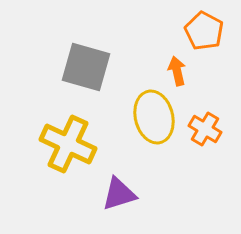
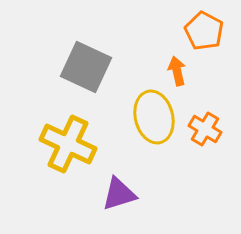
gray square: rotated 9 degrees clockwise
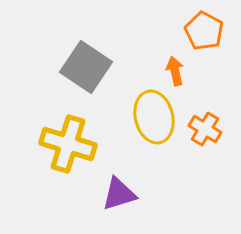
gray square: rotated 9 degrees clockwise
orange arrow: moved 2 px left
yellow cross: rotated 8 degrees counterclockwise
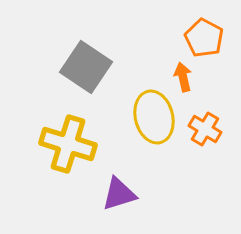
orange pentagon: moved 7 px down
orange arrow: moved 8 px right, 6 px down
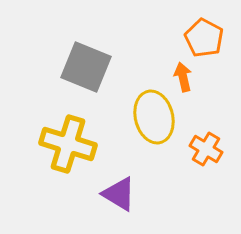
gray square: rotated 12 degrees counterclockwise
orange cross: moved 1 px right, 20 px down
purple triangle: rotated 48 degrees clockwise
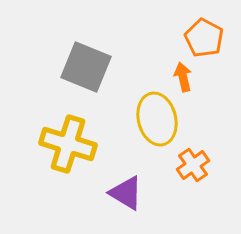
yellow ellipse: moved 3 px right, 2 px down
orange cross: moved 13 px left, 16 px down; rotated 24 degrees clockwise
purple triangle: moved 7 px right, 1 px up
